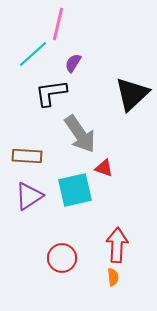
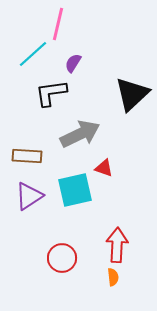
gray arrow: rotated 81 degrees counterclockwise
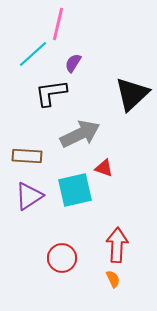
orange semicircle: moved 2 px down; rotated 18 degrees counterclockwise
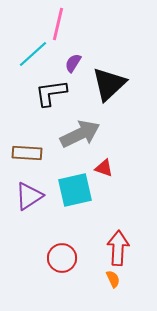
black triangle: moved 23 px left, 10 px up
brown rectangle: moved 3 px up
red arrow: moved 1 px right, 3 px down
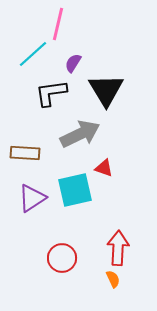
black triangle: moved 3 px left, 6 px down; rotated 18 degrees counterclockwise
brown rectangle: moved 2 px left
purple triangle: moved 3 px right, 2 px down
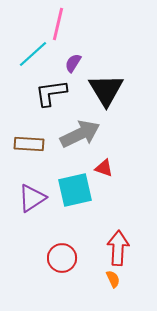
brown rectangle: moved 4 px right, 9 px up
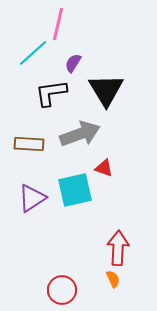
cyan line: moved 1 px up
gray arrow: rotated 6 degrees clockwise
red circle: moved 32 px down
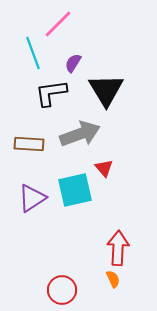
pink line: rotated 32 degrees clockwise
cyan line: rotated 68 degrees counterclockwise
red triangle: rotated 30 degrees clockwise
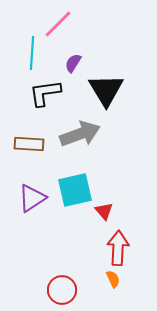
cyan line: moved 1 px left; rotated 24 degrees clockwise
black L-shape: moved 6 px left
red triangle: moved 43 px down
